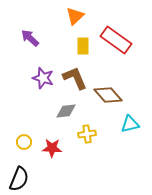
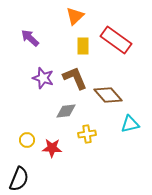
yellow circle: moved 3 px right, 2 px up
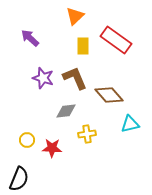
brown diamond: moved 1 px right
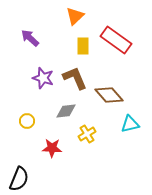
yellow cross: rotated 24 degrees counterclockwise
yellow circle: moved 19 px up
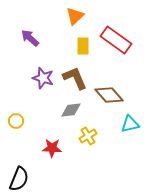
gray diamond: moved 5 px right, 1 px up
yellow circle: moved 11 px left
yellow cross: moved 1 px right, 2 px down
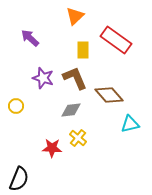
yellow rectangle: moved 4 px down
yellow circle: moved 15 px up
yellow cross: moved 10 px left, 2 px down; rotated 18 degrees counterclockwise
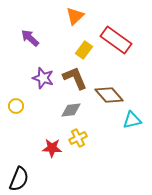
yellow rectangle: moved 1 px right; rotated 36 degrees clockwise
cyan triangle: moved 2 px right, 4 px up
yellow cross: rotated 24 degrees clockwise
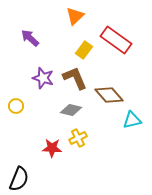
gray diamond: rotated 20 degrees clockwise
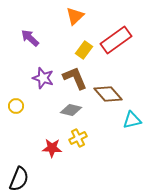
red rectangle: rotated 72 degrees counterclockwise
brown diamond: moved 1 px left, 1 px up
